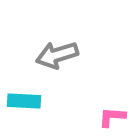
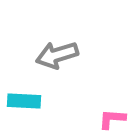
pink L-shape: moved 2 px down
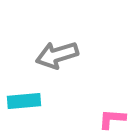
cyan rectangle: rotated 8 degrees counterclockwise
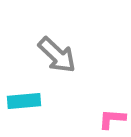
gray arrow: rotated 120 degrees counterclockwise
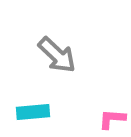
cyan rectangle: moved 9 px right, 11 px down
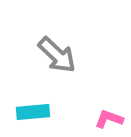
pink L-shape: moved 3 px left; rotated 16 degrees clockwise
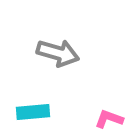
gray arrow: moved 1 px right, 2 px up; rotated 27 degrees counterclockwise
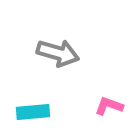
pink L-shape: moved 13 px up
